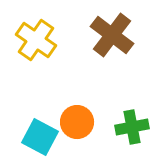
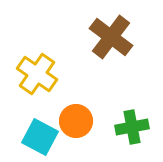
brown cross: moved 1 px left, 2 px down
yellow cross: moved 1 px right, 34 px down
orange circle: moved 1 px left, 1 px up
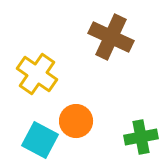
brown cross: rotated 12 degrees counterclockwise
green cross: moved 9 px right, 10 px down
cyan square: moved 3 px down
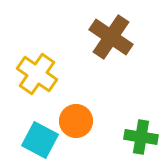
brown cross: rotated 9 degrees clockwise
green cross: rotated 20 degrees clockwise
